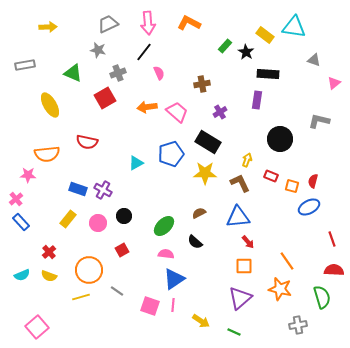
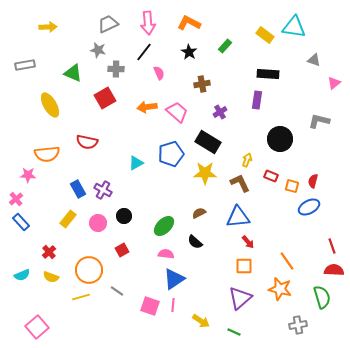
black star at (246, 52): moved 57 px left
gray cross at (118, 73): moved 2 px left, 4 px up; rotated 21 degrees clockwise
blue rectangle at (78, 189): rotated 42 degrees clockwise
red line at (332, 239): moved 7 px down
yellow semicircle at (49, 276): moved 2 px right, 1 px down
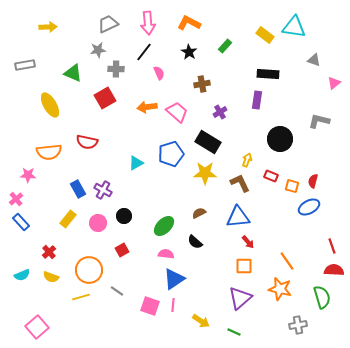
gray star at (98, 50): rotated 21 degrees counterclockwise
orange semicircle at (47, 154): moved 2 px right, 2 px up
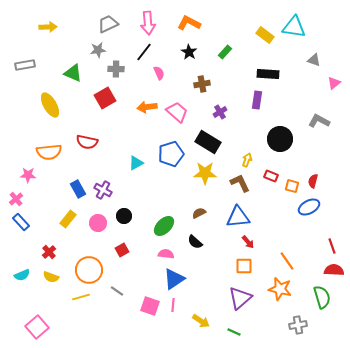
green rectangle at (225, 46): moved 6 px down
gray L-shape at (319, 121): rotated 15 degrees clockwise
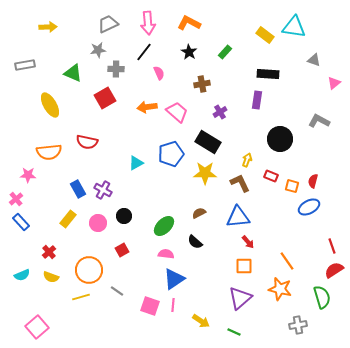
red semicircle at (334, 270): rotated 36 degrees counterclockwise
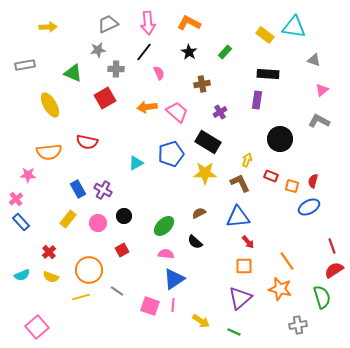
pink triangle at (334, 83): moved 12 px left, 7 px down
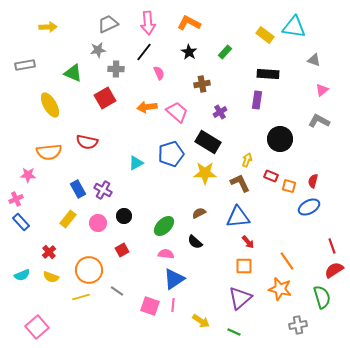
orange square at (292, 186): moved 3 px left
pink cross at (16, 199): rotated 16 degrees clockwise
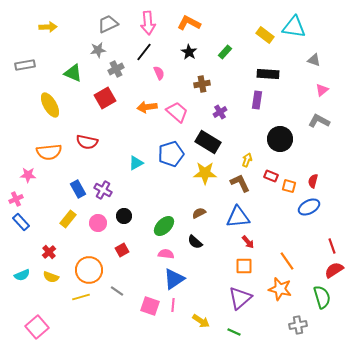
gray cross at (116, 69): rotated 28 degrees counterclockwise
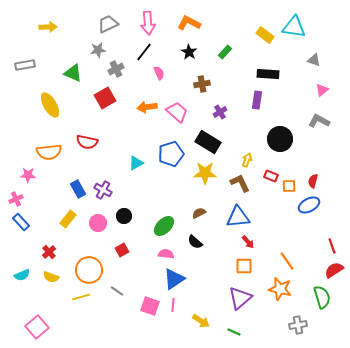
orange square at (289, 186): rotated 16 degrees counterclockwise
blue ellipse at (309, 207): moved 2 px up
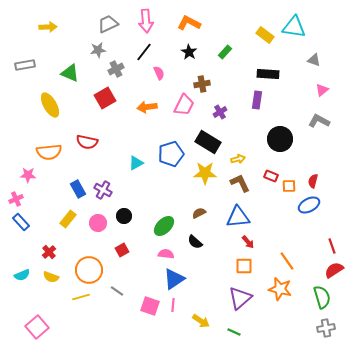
pink arrow at (148, 23): moved 2 px left, 2 px up
green triangle at (73, 73): moved 3 px left
pink trapezoid at (177, 112): moved 7 px right, 7 px up; rotated 75 degrees clockwise
yellow arrow at (247, 160): moved 9 px left, 1 px up; rotated 56 degrees clockwise
gray cross at (298, 325): moved 28 px right, 3 px down
